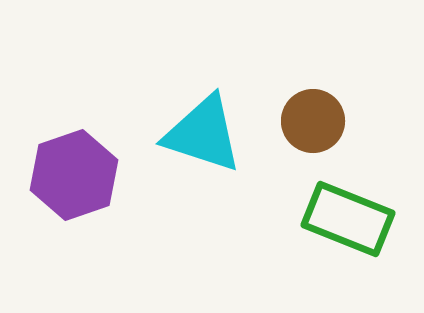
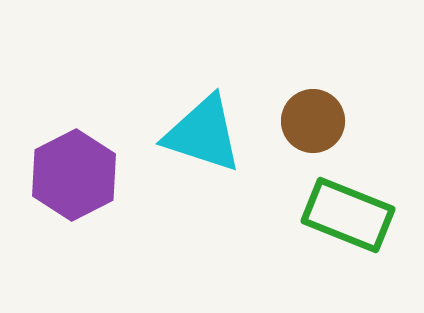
purple hexagon: rotated 8 degrees counterclockwise
green rectangle: moved 4 px up
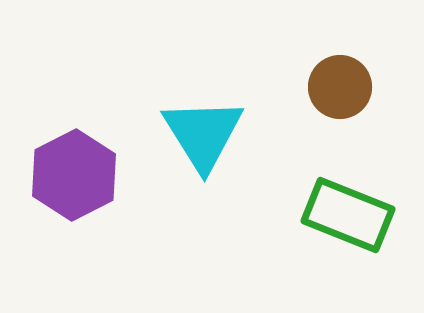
brown circle: moved 27 px right, 34 px up
cyan triangle: rotated 40 degrees clockwise
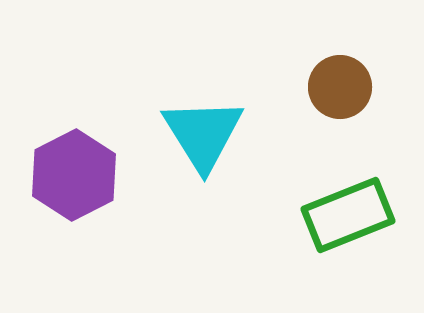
green rectangle: rotated 44 degrees counterclockwise
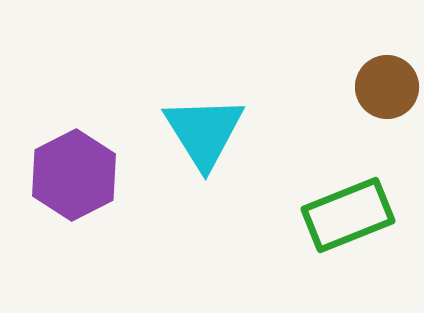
brown circle: moved 47 px right
cyan triangle: moved 1 px right, 2 px up
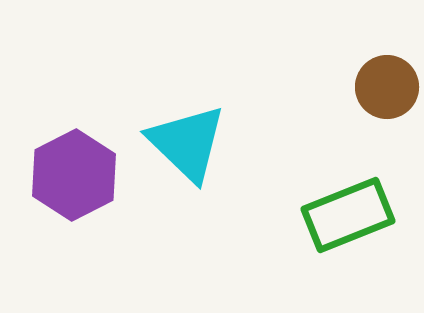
cyan triangle: moved 17 px left, 11 px down; rotated 14 degrees counterclockwise
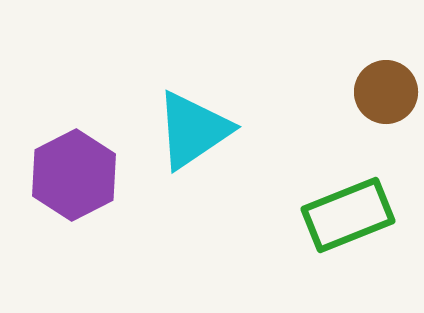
brown circle: moved 1 px left, 5 px down
cyan triangle: moved 6 px right, 13 px up; rotated 42 degrees clockwise
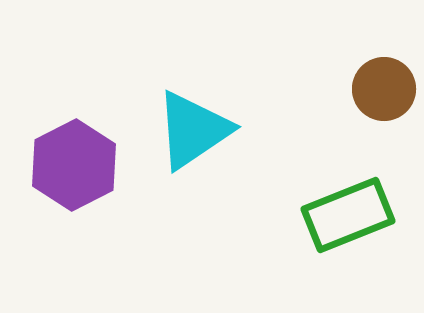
brown circle: moved 2 px left, 3 px up
purple hexagon: moved 10 px up
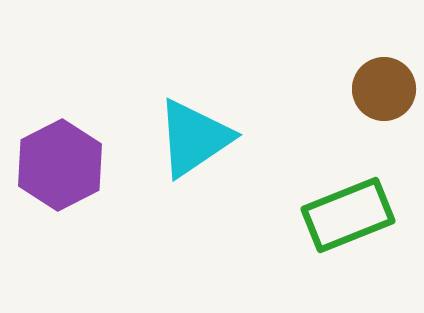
cyan triangle: moved 1 px right, 8 px down
purple hexagon: moved 14 px left
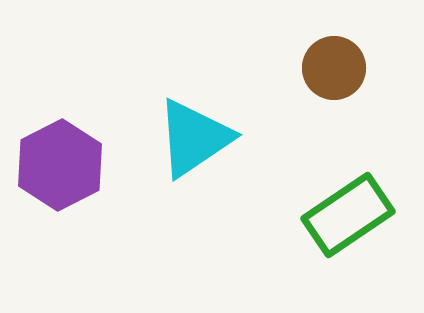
brown circle: moved 50 px left, 21 px up
green rectangle: rotated 12 degrees counterclockwise
